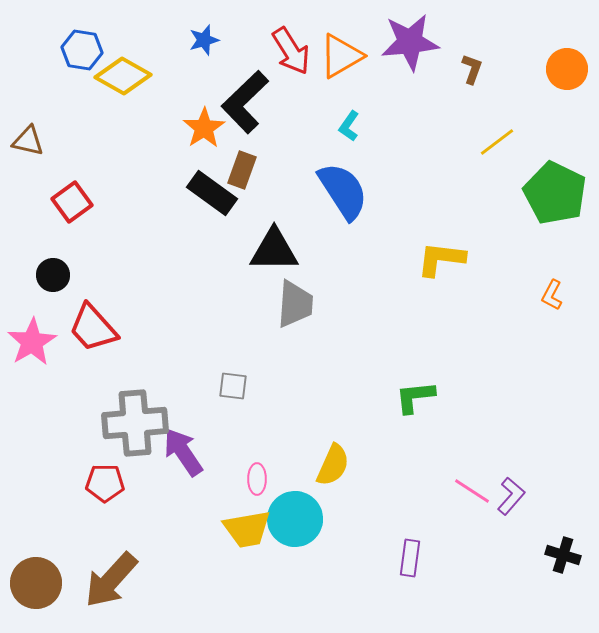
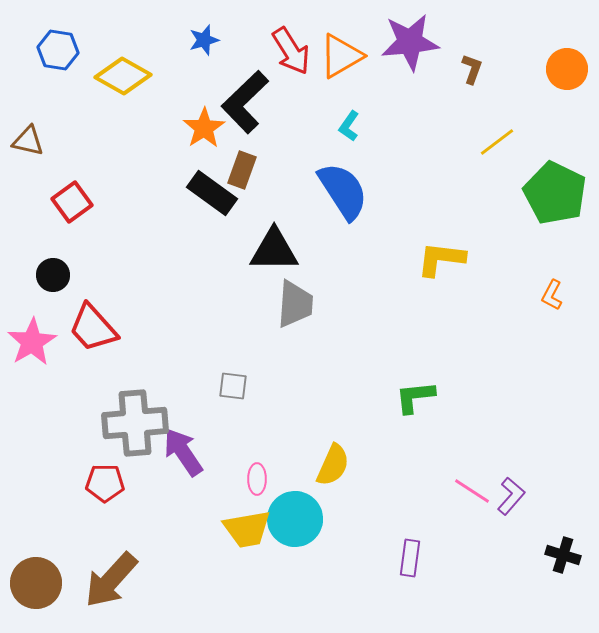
blue hexagon: moved 24 px left
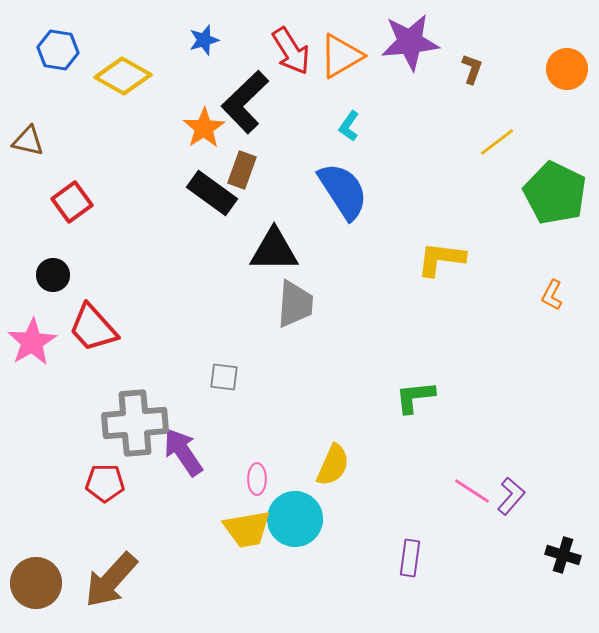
gray square: moved 9 px left, 9 px up
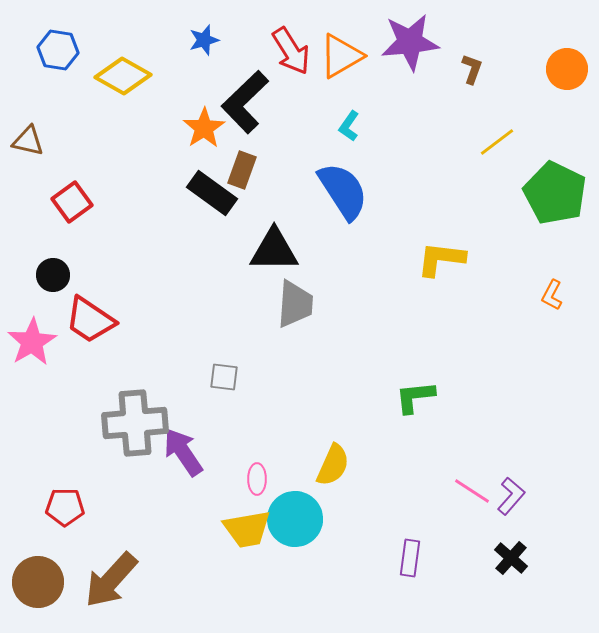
red trapezoid: moved 3 px left, 8 px up; rotated 14 degrees counterclockwise
red pentagon: moved 40 px left, 24 px down
black cross: moved 52 px left, 3 px down; rotated 24 degrees clockwise
brown circle: moved 2 px right, 1 px up
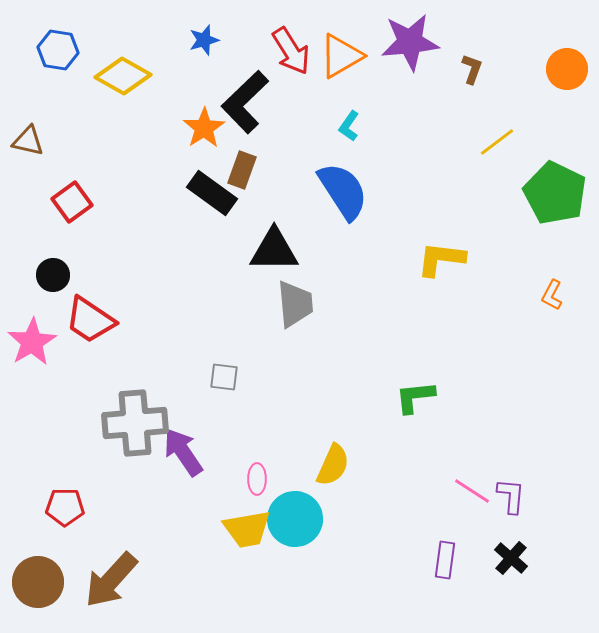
gray trapezoid: rotated 9 degrees counterclockwise
purple L-shape: rotated 36 degrees counterclockwise
purple rectangle: moved 35 px right, 2 px down
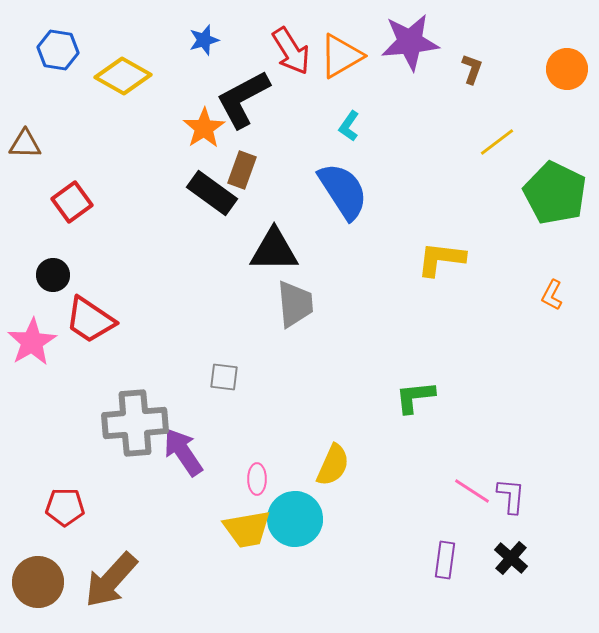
black L-shape: moved 2 px left, 3 px up; rotated 16 degrees clockwise
brown triangle: moved 3 px left, 3 px down; rotated 12 degrees counterclockwise
